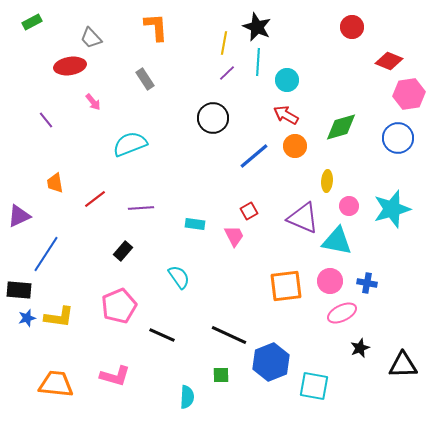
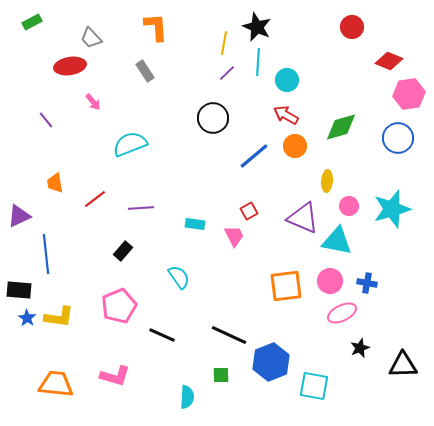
gray rectangle at (145, 79): moved 8 px up
blue line at (46, 254): rotated 39 degrees counterclockwise
blue star at (27, 318): rotated 24 degrees counterclockwise
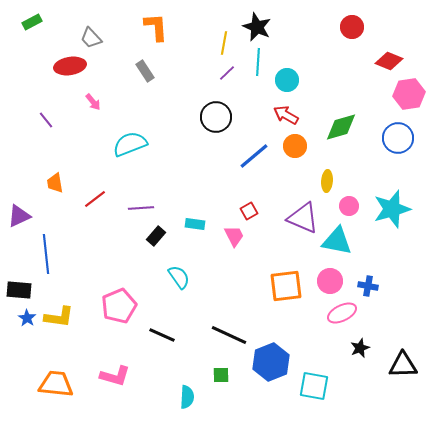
black circle at (213, 118): moved 3 px right, 1 px up
black rectangle at (123, 251): moved 33 px right, 15 px up
blue cross at (367, 283): moved 1 px right, 3 px down
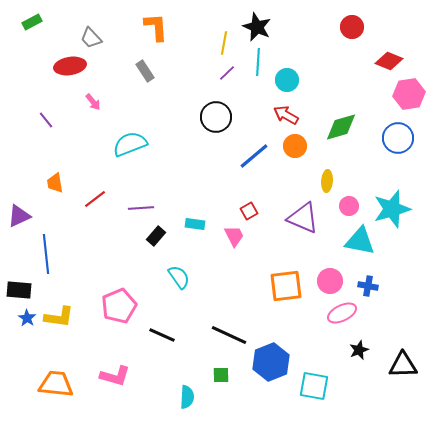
cyan triangle at (337, 241): moved 23 px right
black star at (360, 348): moved 1 px left, 2 px down
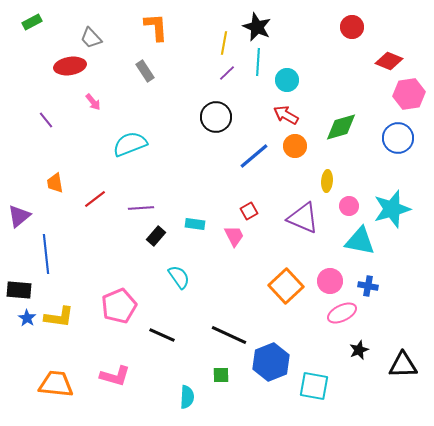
purple triangle at (19, 216): rotated 15 degrees counterclockwise
orange square at (286, 286): rotated 36 degrees counterclockwise
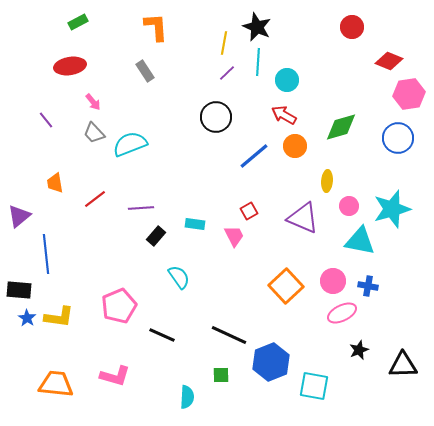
green rectangle at (32, 22): moved 46 px right
gray trapezoid at (91, 38): moved 3 px right, 95 px down
red arrow at (286, 115): moved 2 px left
pink circle at (330, 281): moved 3 px right
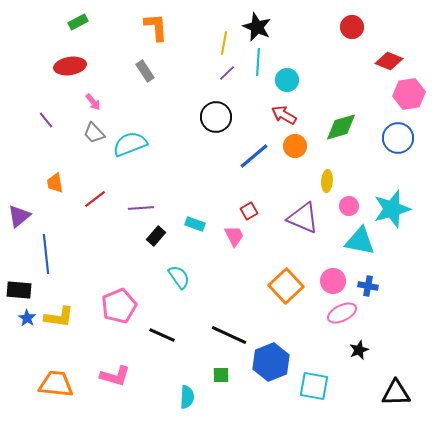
cyan rectangle at (195, 224): rotated 12 degrees clockwise
black triangle at (403, 365): moved 7 px left, 28 px down
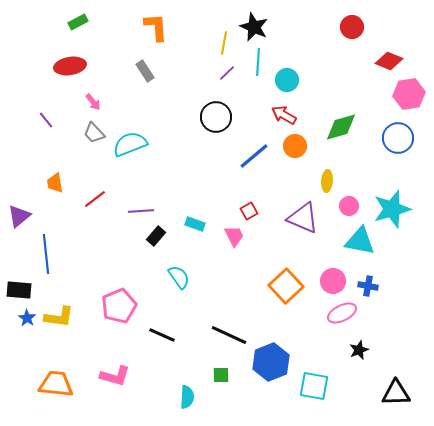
black star at (257, 27): moved 3 px left
purple line at (141, 208): moved 3 px down
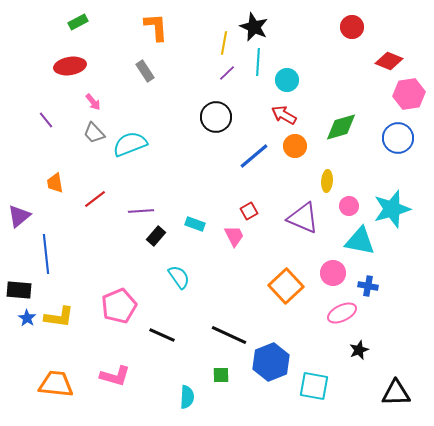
pink circle at (333, 281): moved 8 px up
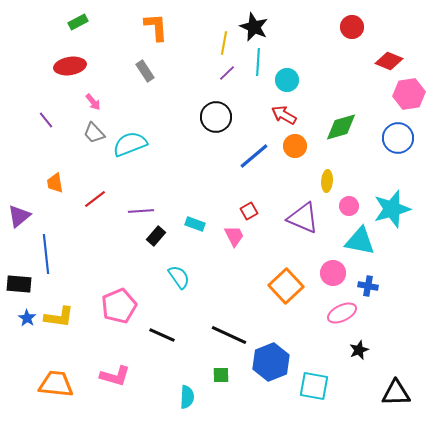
black rectangle at (19, 290): moved 6 px up
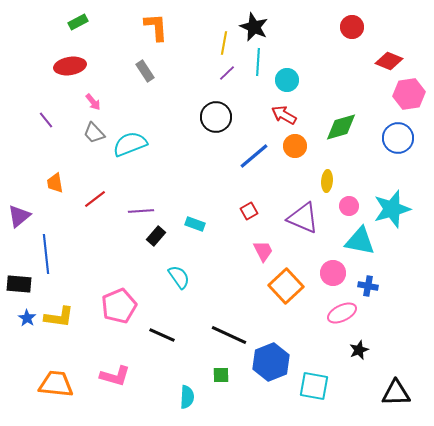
pink trapezoid at (234, 236): moved 29 px right, 15 px down
